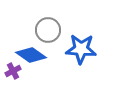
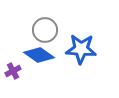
gray circle: moved 3 px left
blue diamond: moved 8 px right
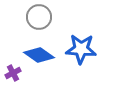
gray circle: moved 6 px left, 13 px up
purple cross: moved 2 px down
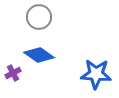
blue star: moved 15 px right, 25 px down
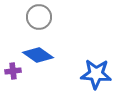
blue diamond: moved 1 px left
purple cross: moved 2 px up; rotated 21 degrees clockwise
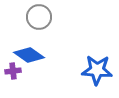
blue diamond: moved 9 px left
blue star: moved 1 px right, 4 px up
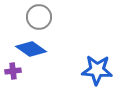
blue diamond: moved 2 px right, 6 px up
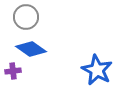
gray circle: moved 13 px left
blue star: rotated 24 degrees clockwise
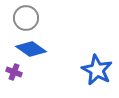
gray circle: moved 1 px down
purple cross: moved 1 px right, 1 px down; rotated 28 degrees clockwise
